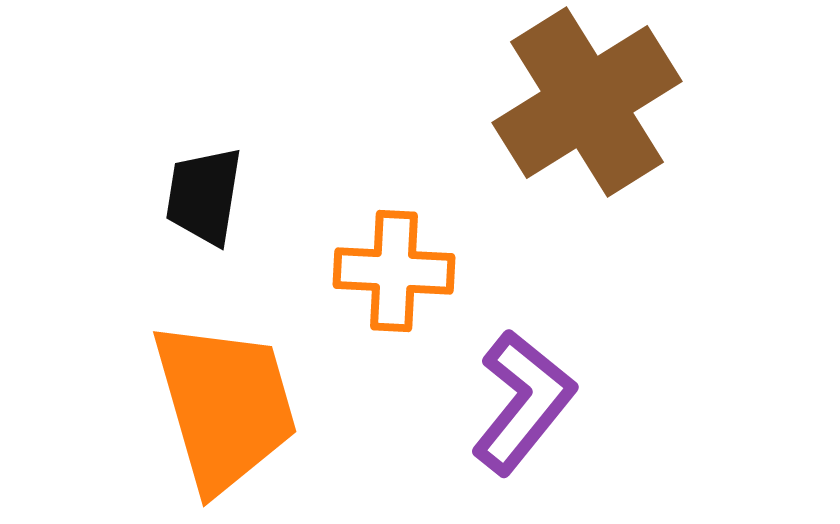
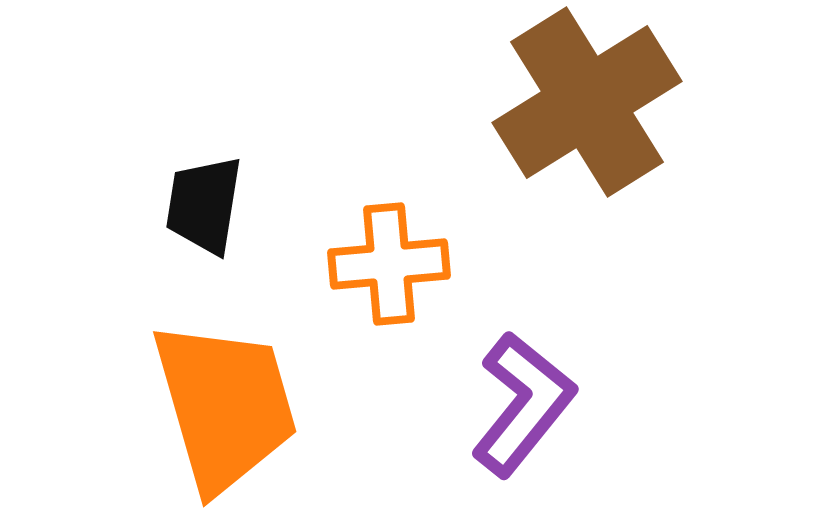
black trapezoid: moved 9 px down
orange cross: moved 5 px left, 7 px up; rotated 8 degrees counterclockwise
purple L-shape: moved 2 px down
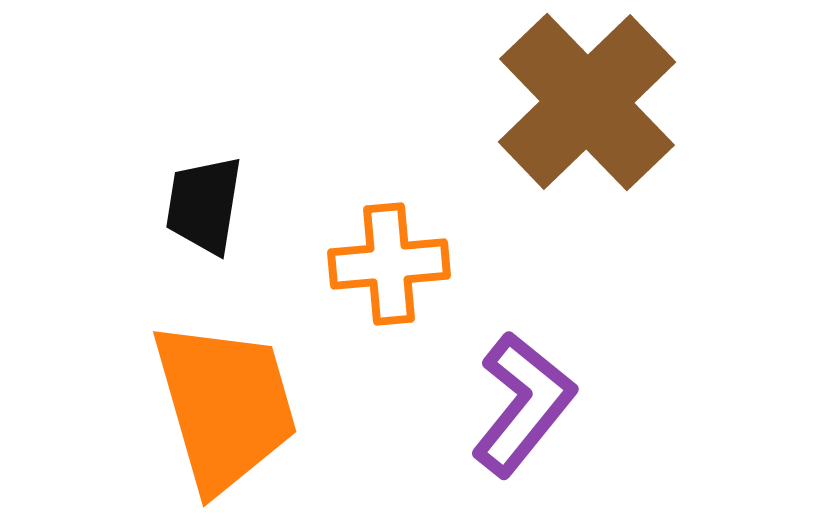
brown cross: rotated 12 degrees counterclockwise
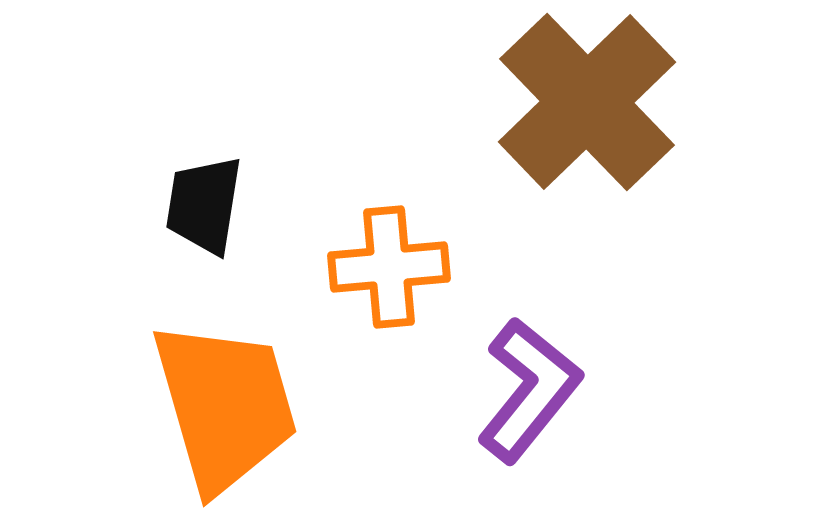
orange cross: moved 3 px down
purple L-shape: moved 6 px right, 14 px up
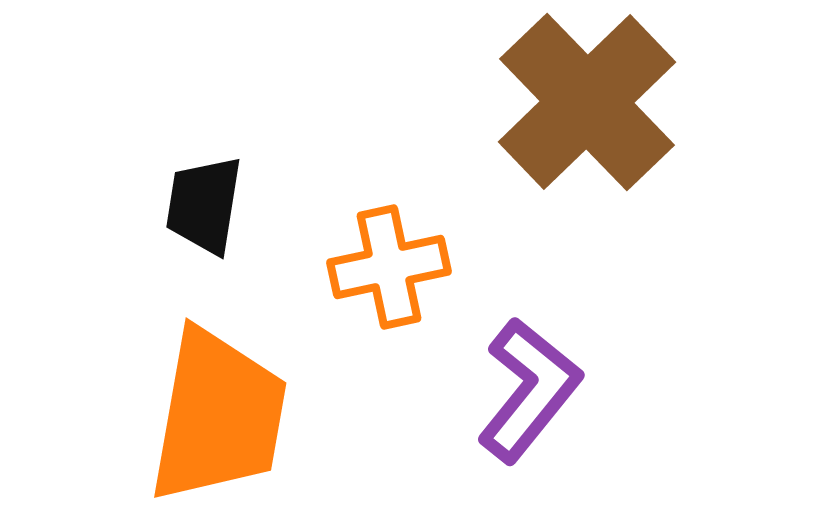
orange cross: rotated 7 degrees counterclockwise
orange trapezoid: moved 7 px left, 10 px down; rotated 26 degrees clockwise
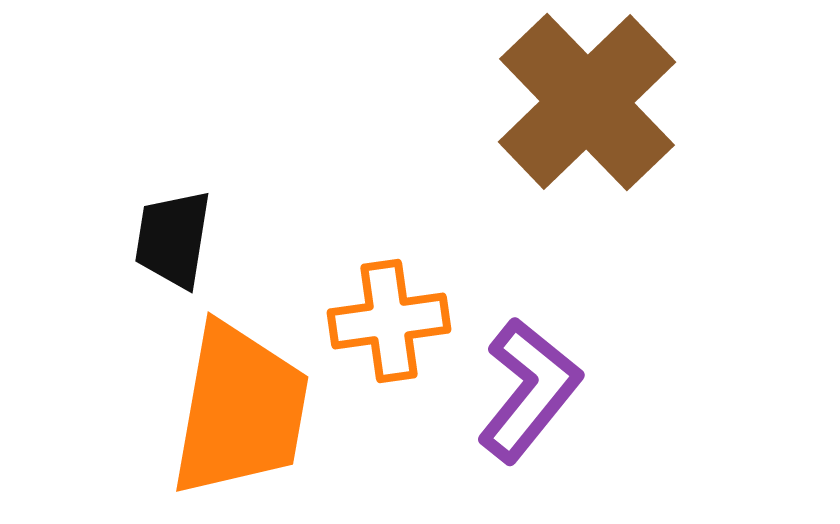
black trapezoid: moved 31 px left, 34 px down
orange cross: moved 54 px down; rotated 4 degrees clockwise
orange trapezoid: moved 22 px right, 6 px up
